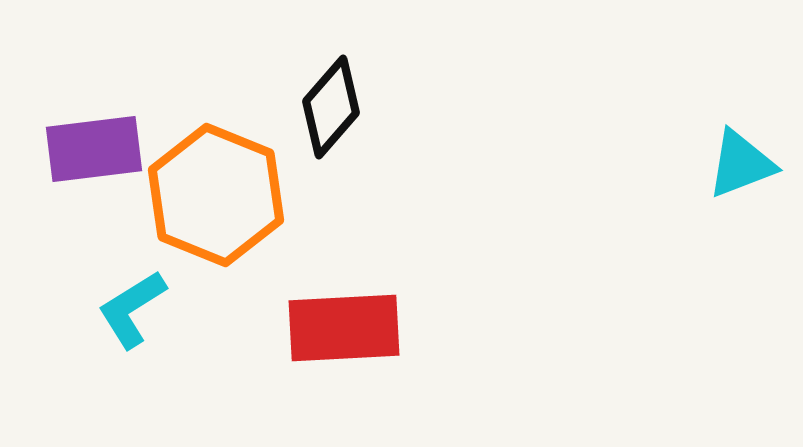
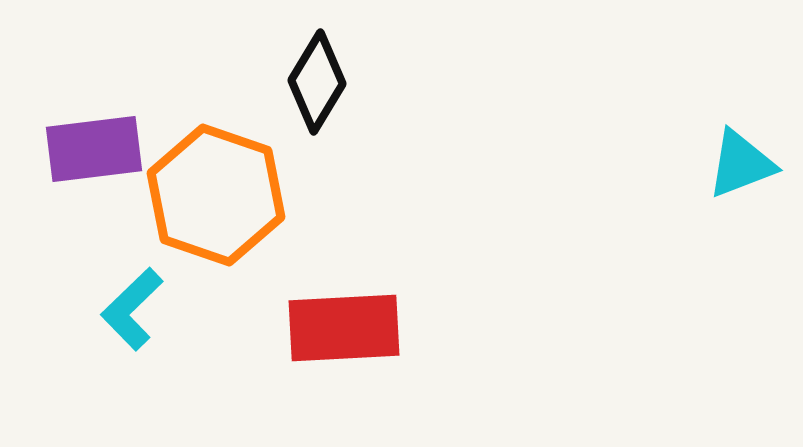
black diamond: moved 14 px left, 25 px up; rotated 10 degrees counterclockwise
orange hexagon: rotated 3 degrees counterclockwise
cyan L-shape: rotated 12 degrees counterclockwise
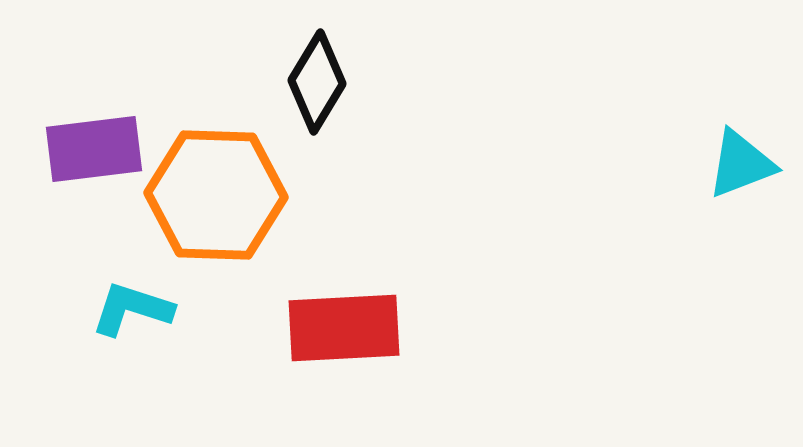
orange hexagon: rotated 17 degrees counterclockwise
cyan L-shape: rotated 62 degrees clockwise
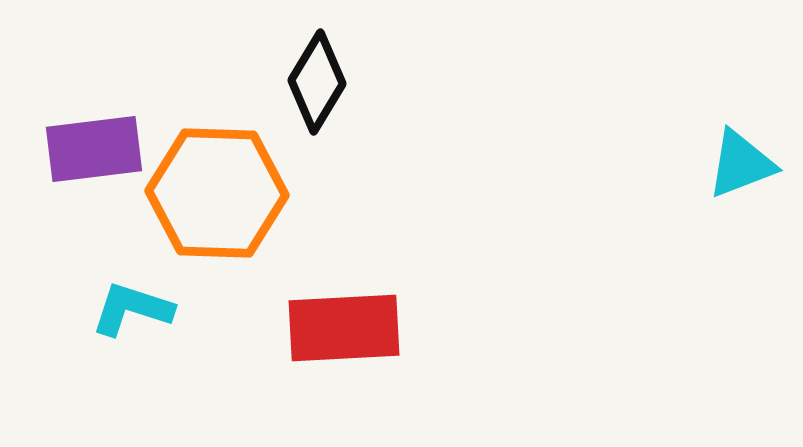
orange hexagon: moved 1 px right, 2 px up
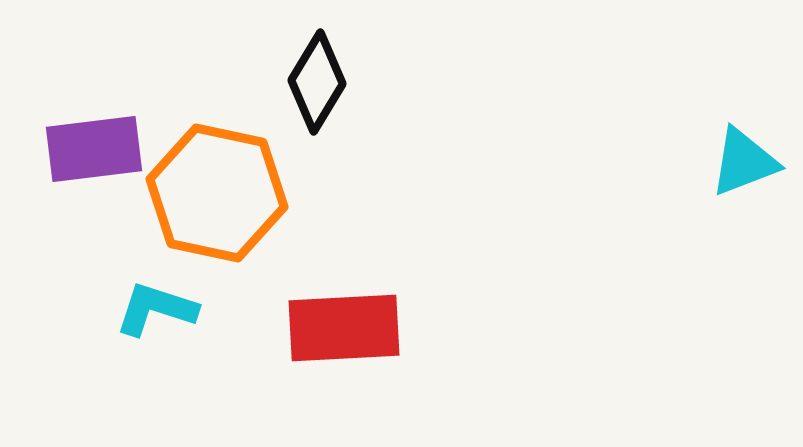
cyan triangle: moved 3 px right, 2 px up
orange hexagon: rotated 10 degrees clockwise
cyan L-shape: moved 24 px right
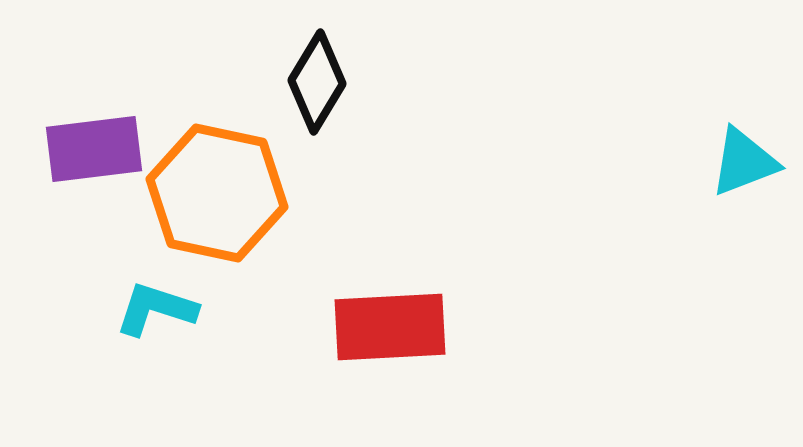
red rectangle: moved 46 px right, 1 px up
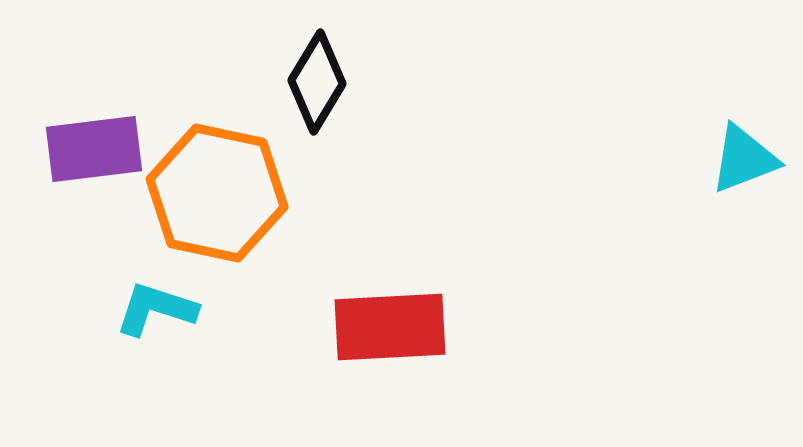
cyan triangle: moved 3 px up
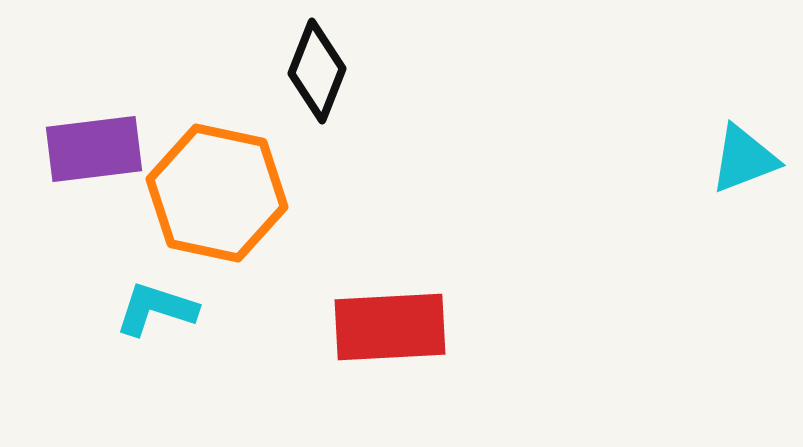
black diamond: moved 11 px up; rotated 10 degrees counterclockwise
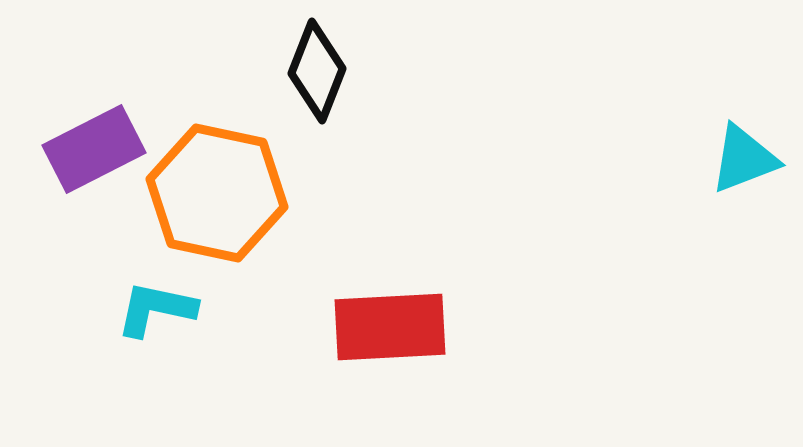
purple rectangle: rotated 20 degrees counterclockwise
cyan L-shape: rotated 6 degrees counterclockwise
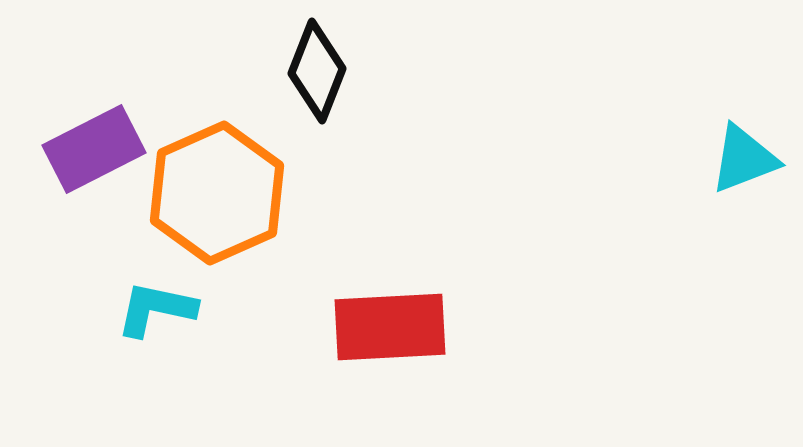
orange hexagon: rotated 24 degrees clockwise
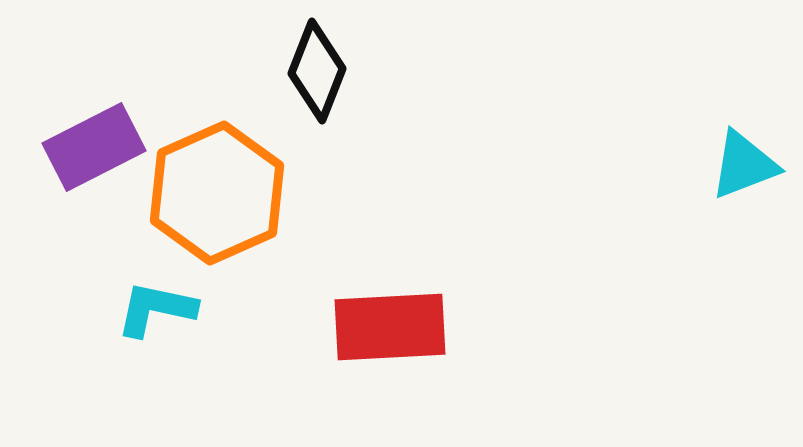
purple rectangle: moved 2 px up
cyan triangle: moved 6 px down
